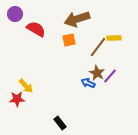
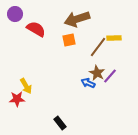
yellow arrow: rotated 14 degrees clockwise
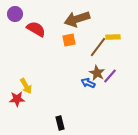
yellow rectangle: moved 1 px left, 1 px up
black rectangle: rotated 24 degrees clockwise
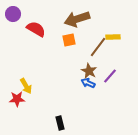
purple circle: moved 2 px left
brown star: moved 8 px left, 2 px up
